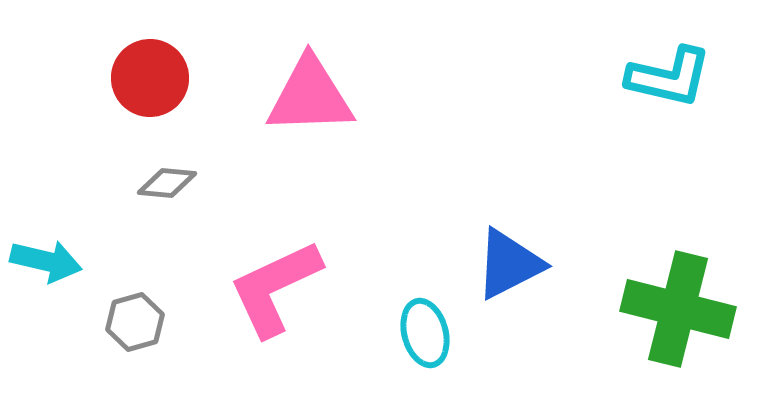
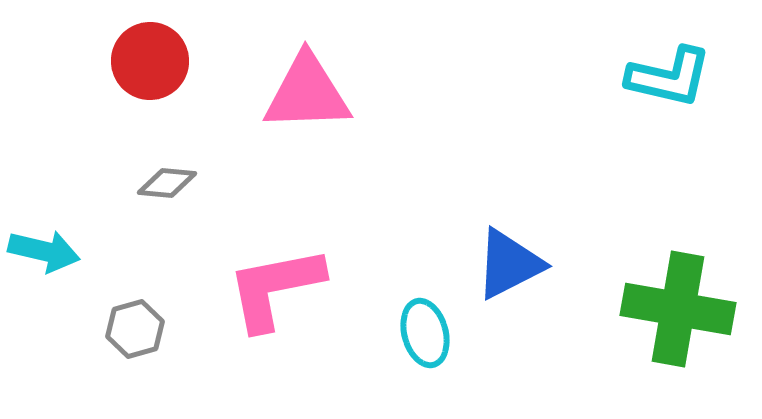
red circle: moved 17 px up
pink triangle: moved 3 px left, 3 px up
cyan arrow: moved 2 px left, 10 px up
pink L-shape: rotated 14 degrees clockwise
green cross: rotated 4 degrees counterclockwise
gray hexagon: moved 7 px down
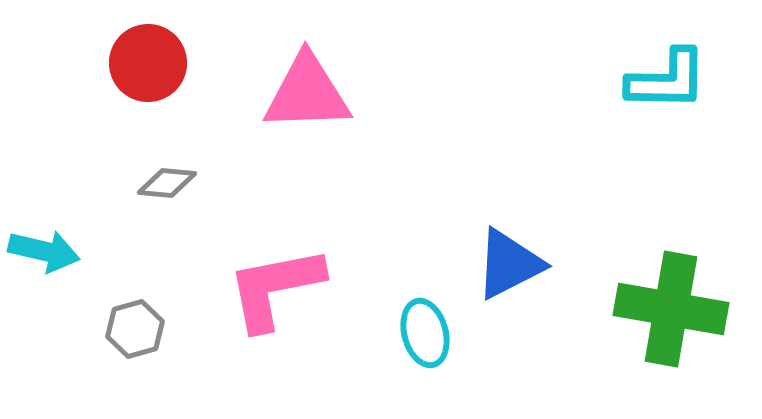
red circle: moved 2 px left, 2 px down
cyan L-shape: moved 2 px left, 3 px down; rotated 12 degrees counterclockwise
green cross: moved 7 px left
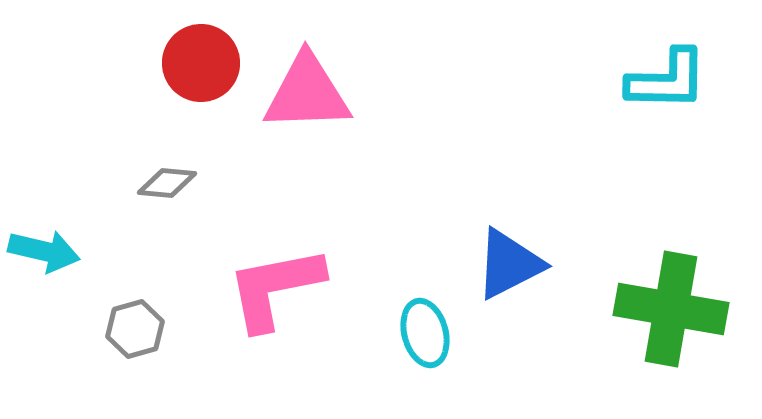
red circle: moved 53 px right
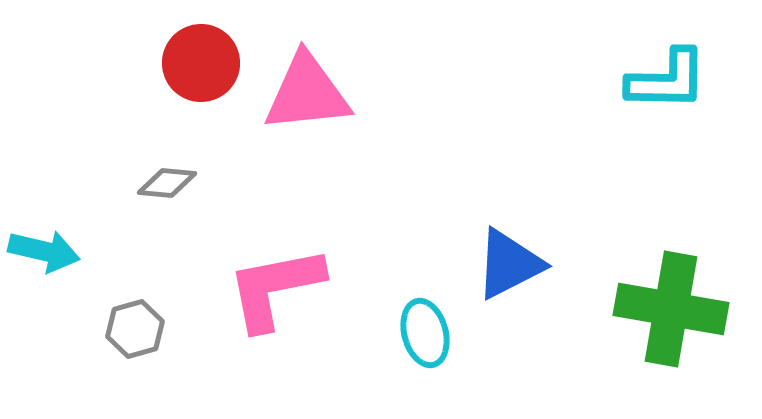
pink triangle: rotated 4 degrees counterclockwise
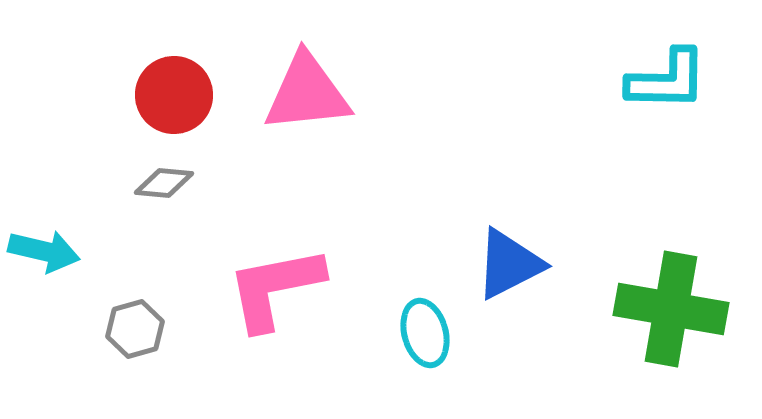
red circle: moved 27 px left, 32 px down
gray diamond: moved 3 px left
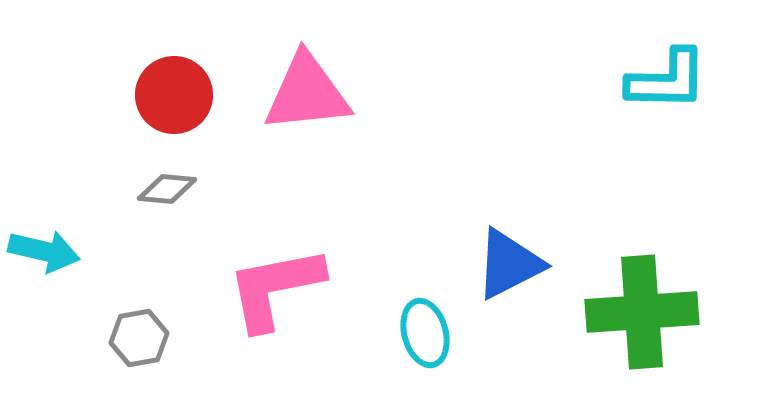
gray diamond: moved 3 px right, 6 px down
green cross: moved 29 px left, 3 px down; rotated 14 degrees counterclockwise
gray hexagon: moved 4 px right, 9 px down; rotated 6 degrees clockwise
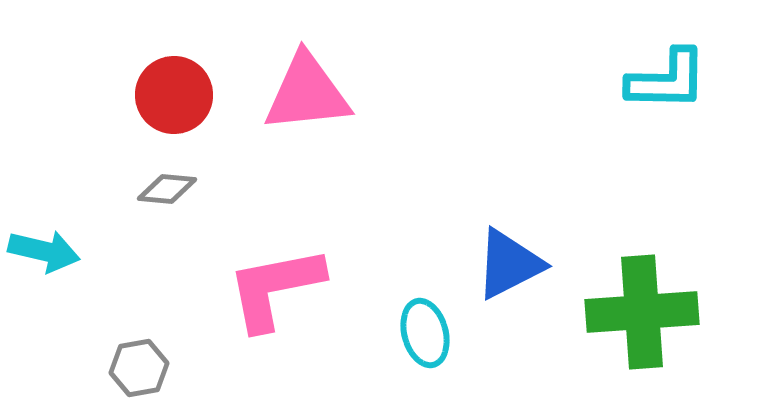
gray hexagon: moved 30 px down
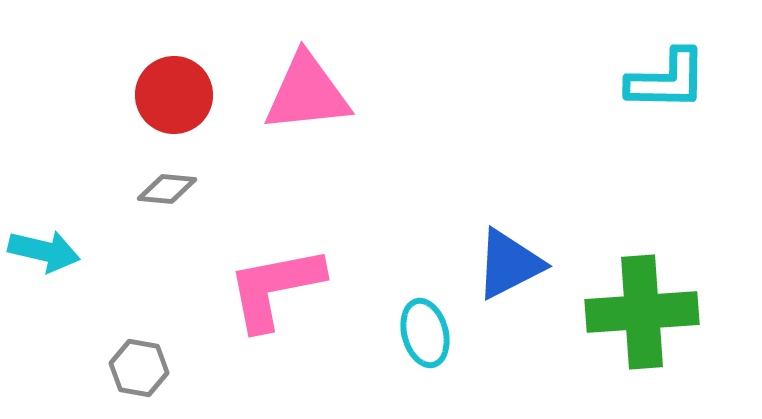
gray hexagon: rotated 20 degrees clockwise
